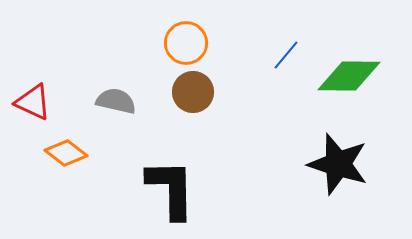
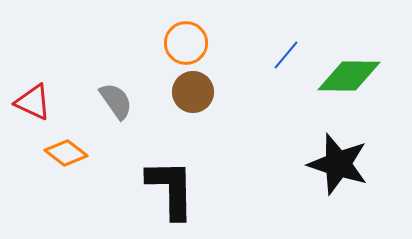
gray semicircle: rotated 42 degrees clockwise
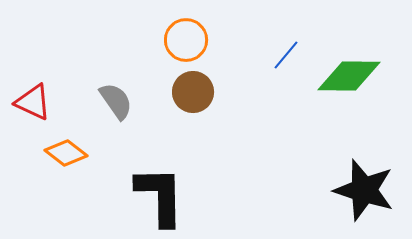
orange circle: moved 3 px up
black star: moved 26 px right, 26 px down
black L-shape: moved 11 px left, 7 px down
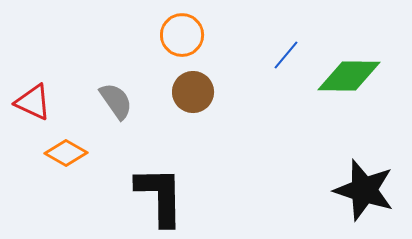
orange circle: moved 4 px left, 5 px up
orange diamond: rotated 9 degrees counterclockwise
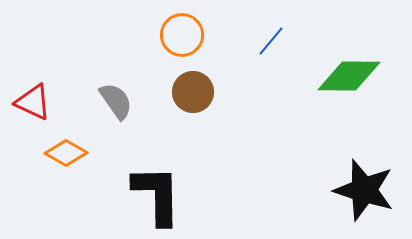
blue line: moved 15 px left, 14 px up
black L-shape: moved 3 px left, 1 px up
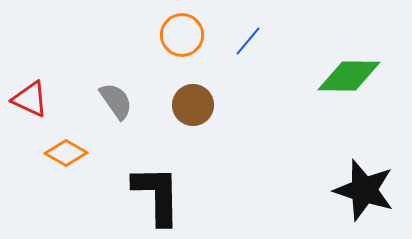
blue line: moved 23 px left
brown circle: moved 13 px down
red triangle: moved 3 px left, 3 px up
